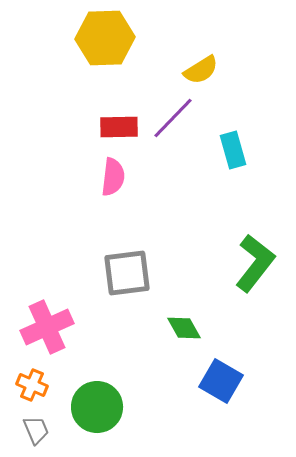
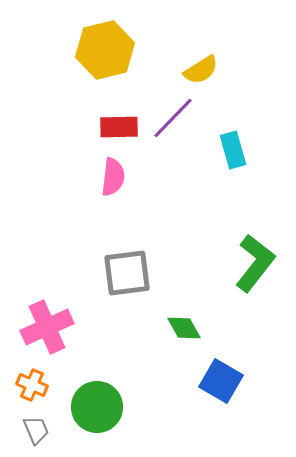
yellow hexagon: moved 12 px down; rotated 12 degrees counterclockwise
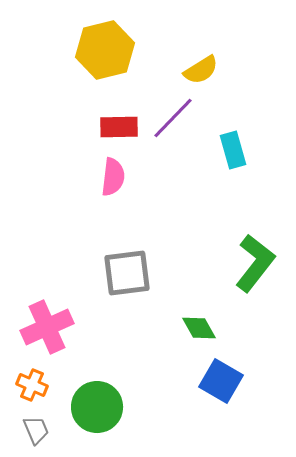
green diamond: moved 15 px right
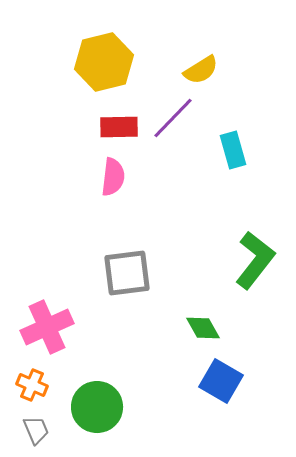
yellow hexagon: moved 1 px left, 12 px down
green L-shape: moved 3 px up
green diamond: moved 4 px right
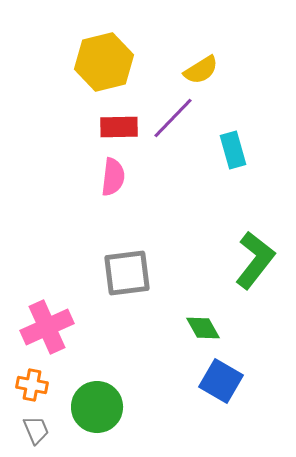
orange cross: rotated 12 degrees counterclockwise
